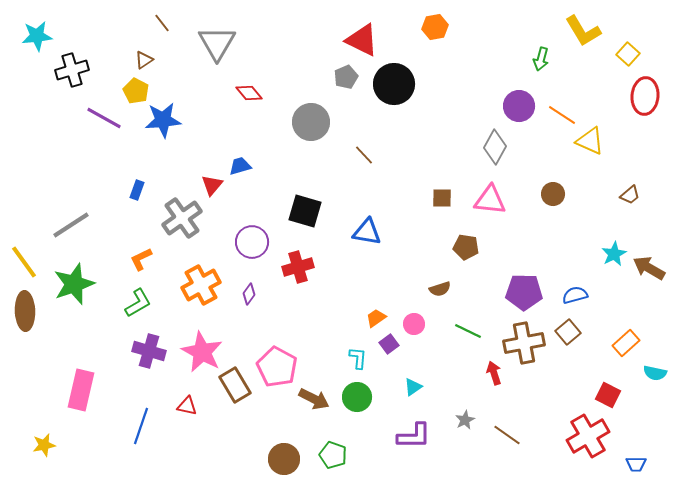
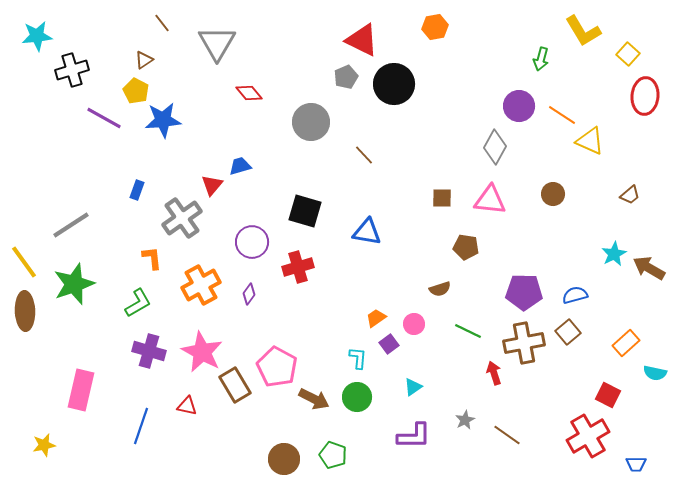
orange L-shape at (141, 259): moved 11 px right, 1 px up; rotated 110 degrees clockwise
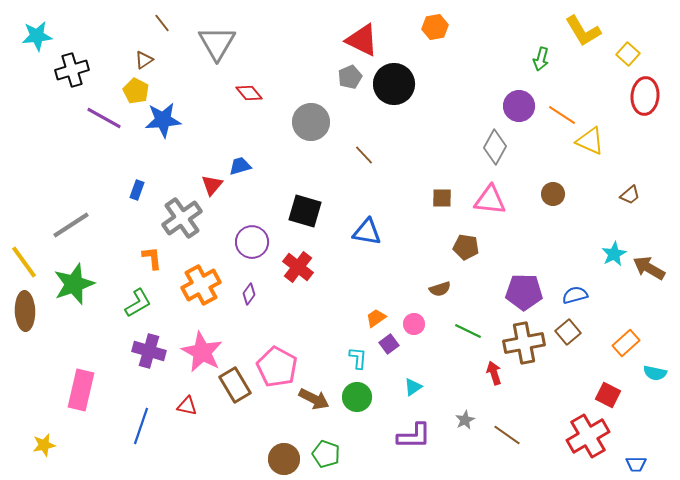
gray pentagon at (346, 77): moved 4 px right
red cross at (298, 267): rotated 36 degrees counterclockwise
green pentagon at (333, 455): moved 7 px left, 1 px up
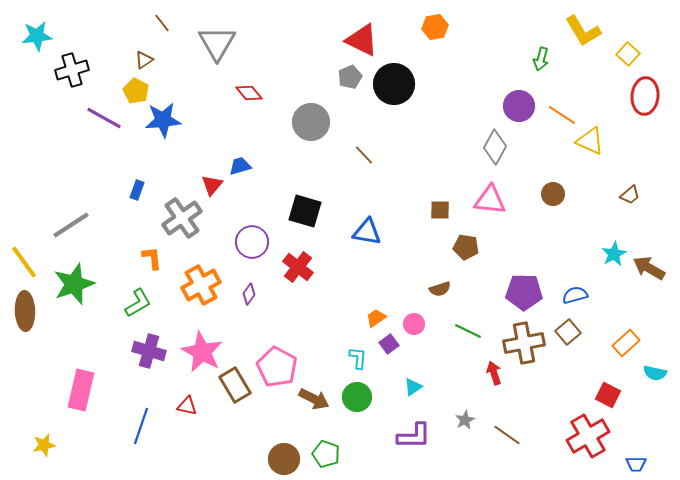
brown square at (442, 198): moved 2 px left, 12 px down
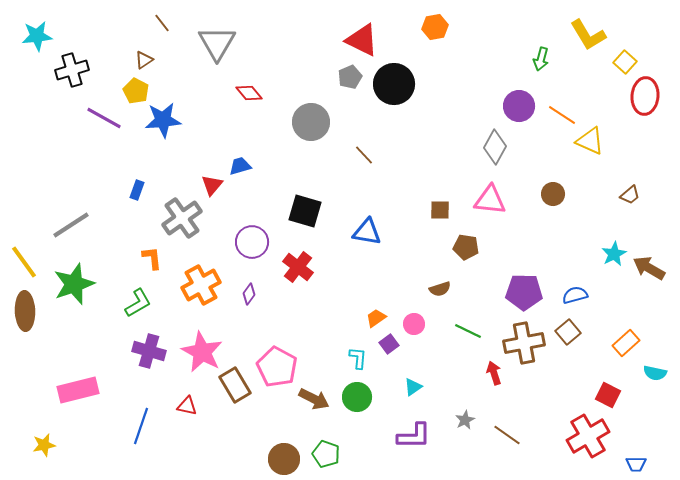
yellow L-shape at (583, 31): moved 5 px right, 4 px down
yellow square at (628, 54): moved 3 px left, 8 px down
pink rectangle at (81, 390): moved 3 px left; rotated 63 degrees clockwise
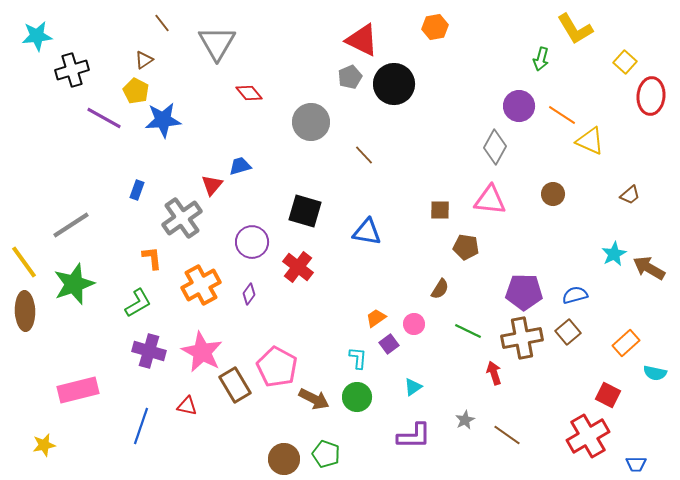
yellow L-shape at (588, 35): moved 13 px left, 6 px up
red ellipse at (645, 96): moved 6 px right
brown semicircle at (440, 289): rotated 40 degrees counterclockwise
brown cross at (524, 343): moved 2 px left, 5 px up
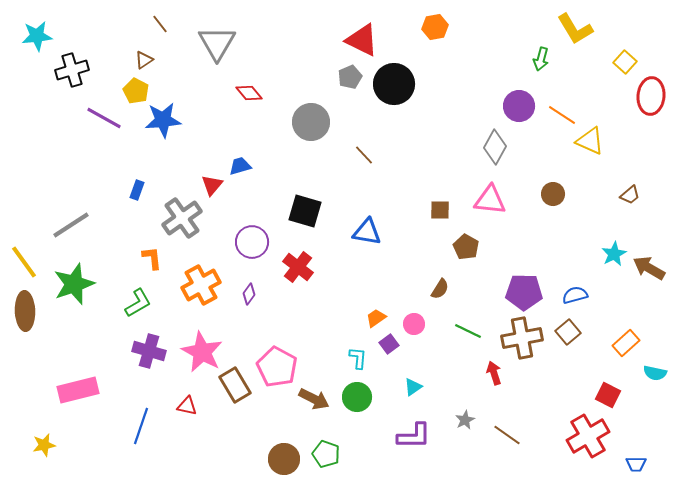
brown line at (162, 23): moved 2 px left, 1 px down
brown pentagon at (466, 247): rotated 20 degrees clockwise
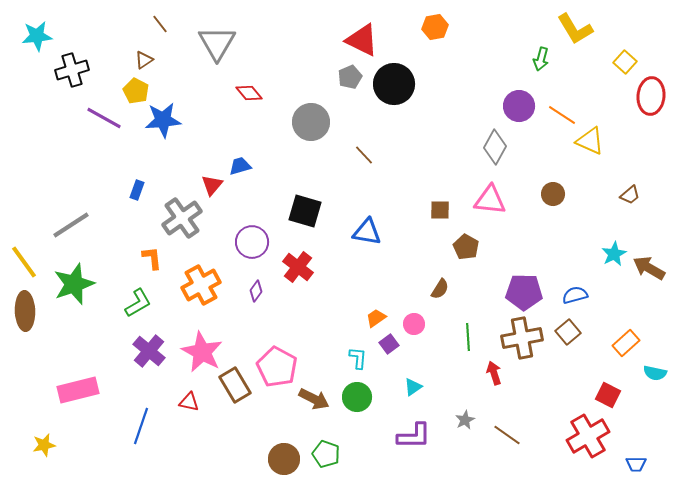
purple diamond at (249, 294): moved 7 px right, 3 px up
green line at (468, 331): moved 6 px down; rotated 60 degrees clockwise
purple cross at (149, 351): rotated 24 degrees clockwise
red triangle at (187, 406): moved 2 px right, 4 px up
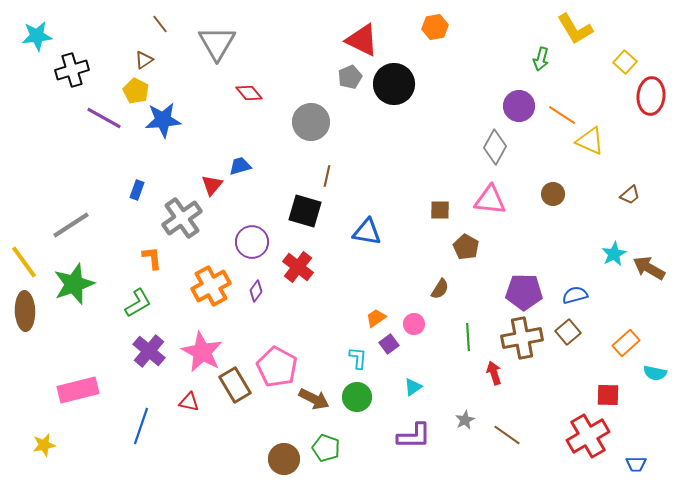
brown line at (364, 155): moved 37 px left, 21 px down; rotated 55 degrees clockwise
orange cross at (201, 285): moved 10 px right, 1 px down
red square at (608, 395): rotated 25 degrees counterclockwise
green pentagon at (326, 454): moved 6 px up
